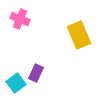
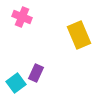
pink cross: moved 2 px right, 2 px up
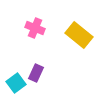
pink cross: moved 13 px right, 11 px down
yellow rectangle: rotated 28 degrees counterclockwise
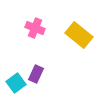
purple rectangle: moved 1 px down
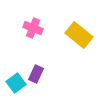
pink cross: moved 2 px left
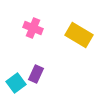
yellow rectangle: rotated 8 degrees counterclockwise
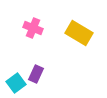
yellow rectangle: moved 2 px up
